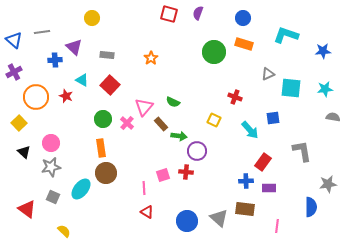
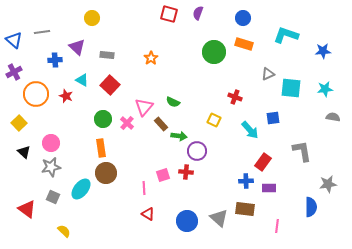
purple triangle at (74, 47): moved 3 px right
orange circle at (36, 97): moved 3 px up
red triangle at (147, 212): moved 1 px right, 2 px down
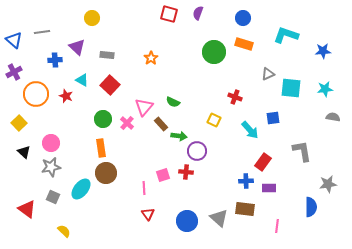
red triangle at (148, 214): rotated 24 degrees clockwise
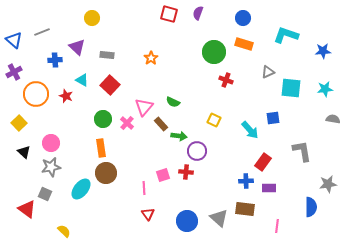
gray line at (42, 32): rotated 14 degrees counterclockwise
gray triangle at (268, 74): moved 2 px up
red cross at (235, 97): moved 9 px left, 17 px up
gray semicircle at (333, 117): moved 2 px down
gray square at (53, 197): moved 8 px left, 3 px up
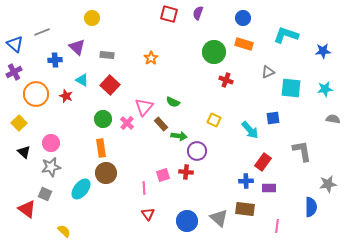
blue triangle at (14, 40): moved 1 px right, 4 px down
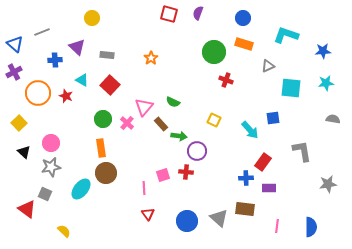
gray triangle at (268, 72): moved 6 px up
cyan star at (325, 89): moved 1 px right, 6 px up
orange circle at (36, 94): moved 2 px right, 1 px up
blue cross at (246, 181): moved 3 px up
blue semicircle at (311, 207): moved 20 px down
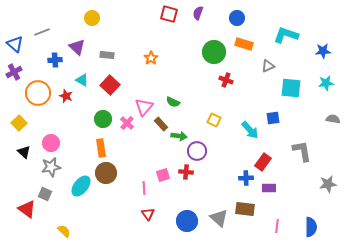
blue circle at (243, 18): moved 6 px left
cyan ellipse at (81, 189): moved 3 px up
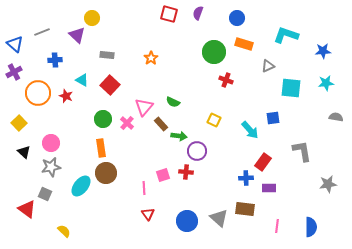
purple triangle at (77, 47): moved 12 px up
gray semicircle at (333, 119): moved 3 px right, 2 px up
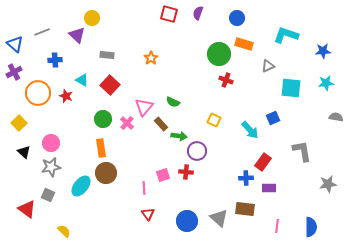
green circle at (214, 52): moved 5 px right, 2 px down
blue square at (273, 118): rotated 16 degrees counterclockwise
gray square at (45, 194): moved 3 px right, 1 px down
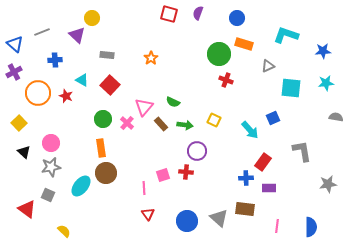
green arrow at (179, 136): moved 6 px right, 11 px up
